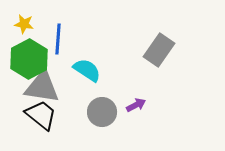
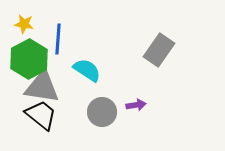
purple arrow: rotated 18 degrees clockwise
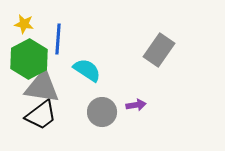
black trapezoid: rotated 104 degrees clockwise
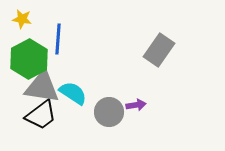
yellow star: moved 2 px left, 5 px up
cyan semicircle: moved 14 px left, 23 px down
gray circle: moved 7 px right
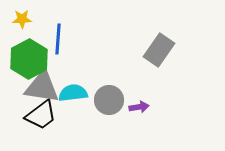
yellow star: rotated 12 degrees counterclockwise
cyan semicircle: rotated 40 degrees counterclockwise
purple arrow: moved 3 px right, 2 px down
gray circle: moved 12 px up
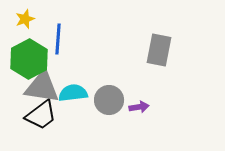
yellow star: moved 3 px right; rotated 18 degrees counterclockwise
gray rectangle: rotated 24 degrees counterclockwise
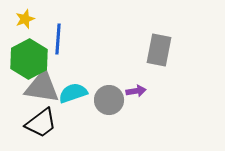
cyan semicircle: rotated 12 degrees counterclockwise
purple arrow: moved 3 px left, 16 px up
black trapezoid: moved 8 px down
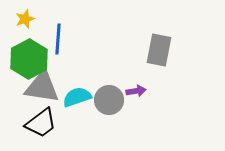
cyan semicircle: moved 4 px right, 4 px down
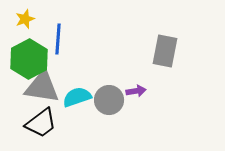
gray rectangle: moved 6 px right, 1 px down
